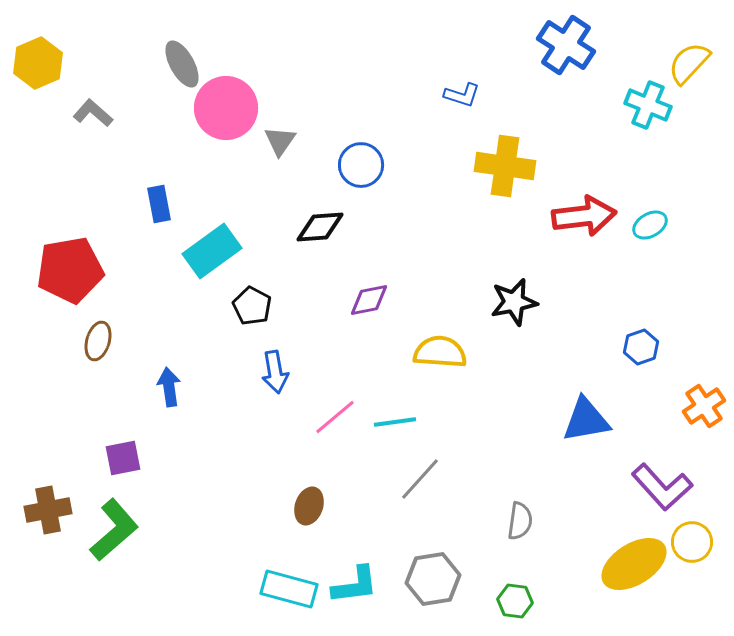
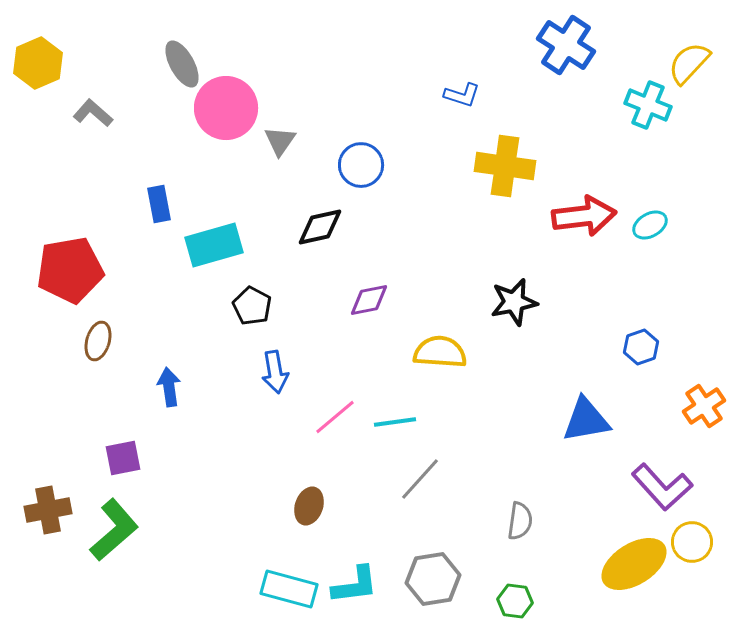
black diamond at (320, 227): rotated 9 degrees counterclockwise
cyan rectangle at (212, 251): moved 2 px right, 6 px up; rotated 20 degrees clockwise
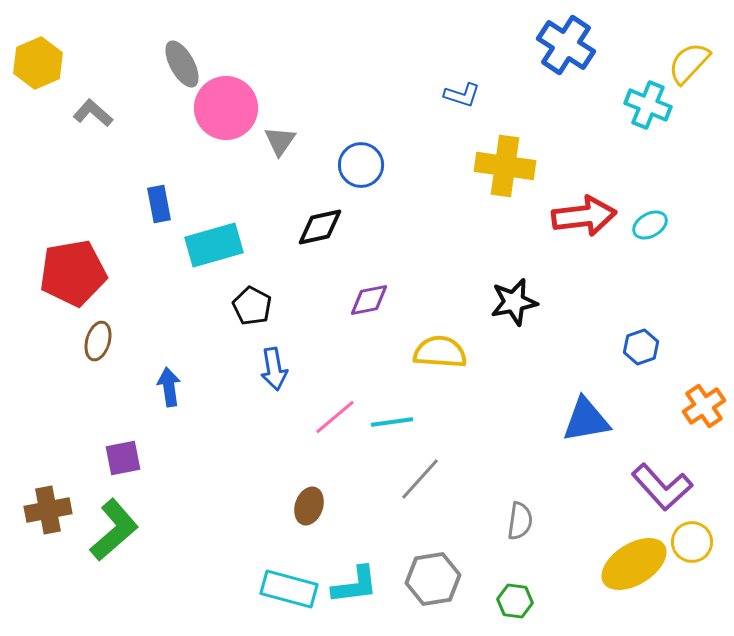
red pentagon at (70, 270): moved 3 px right, 3 px down
blue arrow at (275, 372): moved 1 px left, 3 px up
cyan line at (395, 422): moved 3 px left
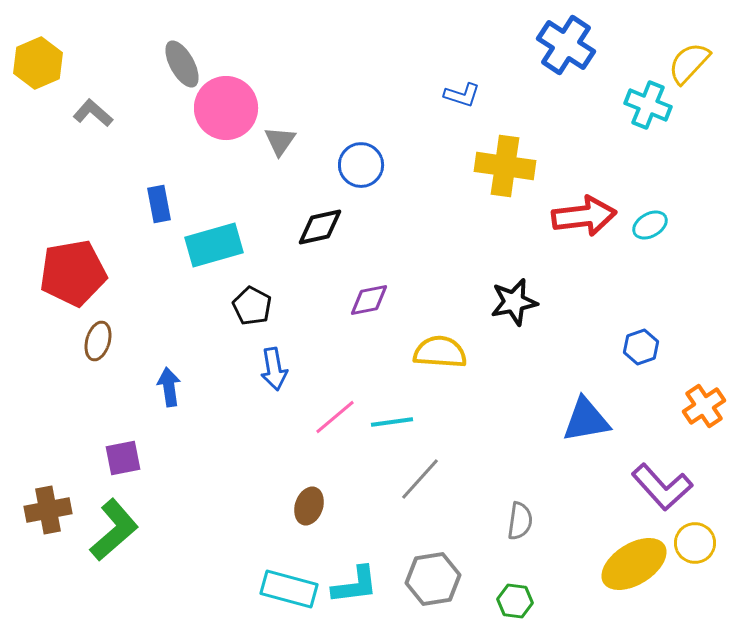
yellow circle at (692, 542): moved 3 px right, 1 px down
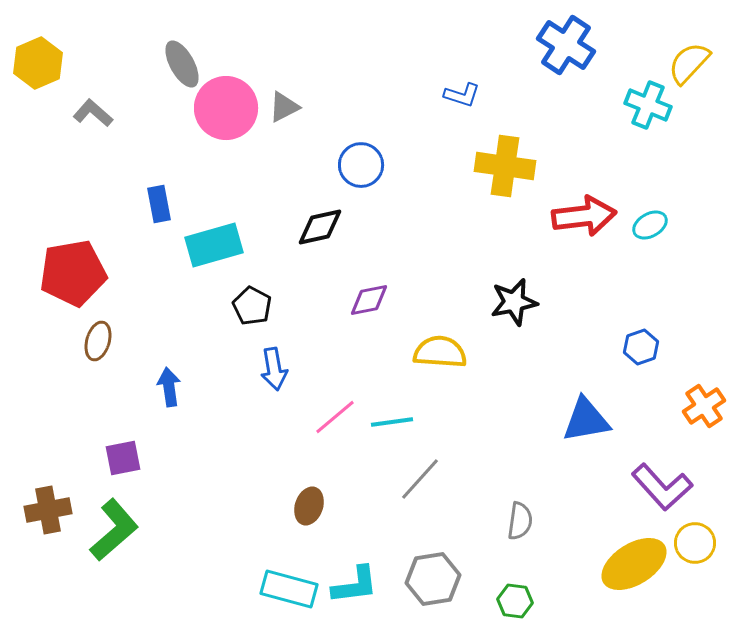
gray triangle at (280, 141): moved 4 px right, 34 px up; rotated 28 degrees clockwise
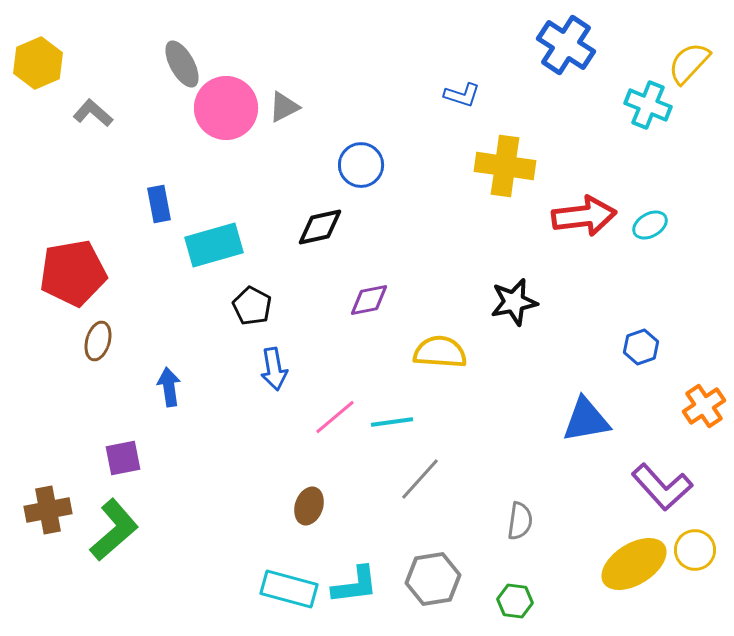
yellow circle at (695, 543): moved 7 px down
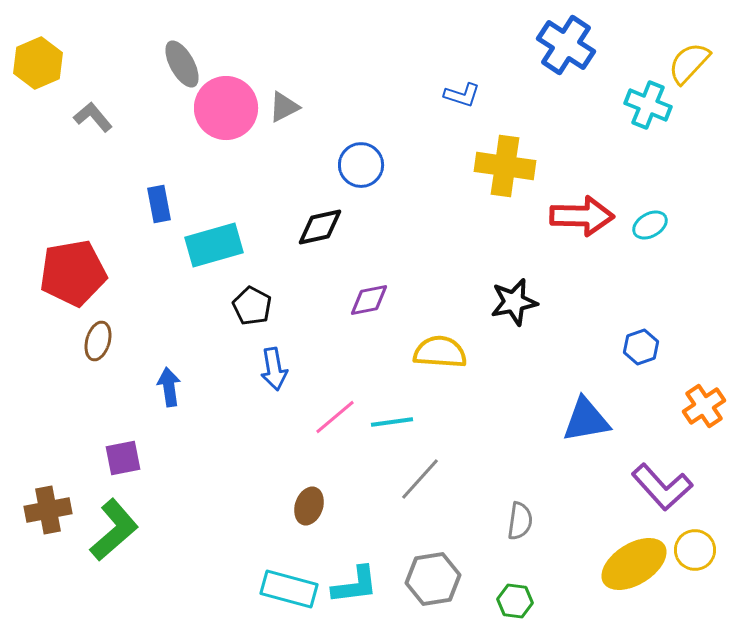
gray L-shape at (93, 113): moved 4 px down; rotated 9 degrees clockwise
red arrow at (584, 216): moved 2 px left; rotated 8 degrees clockwise
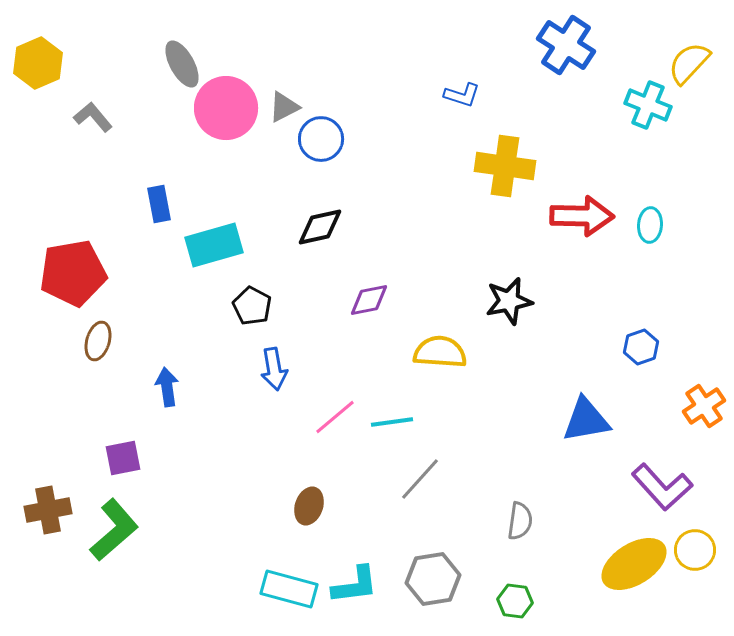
blue circle at (361, 165): moved 40 px left, 26 px up
cyan ellipse at (650, 225): rotated 56 degrees counterclockwise
black star at (514, 302): moved 5 px left, 1 px up
blue arrow at (169, 387): moved 2 px left
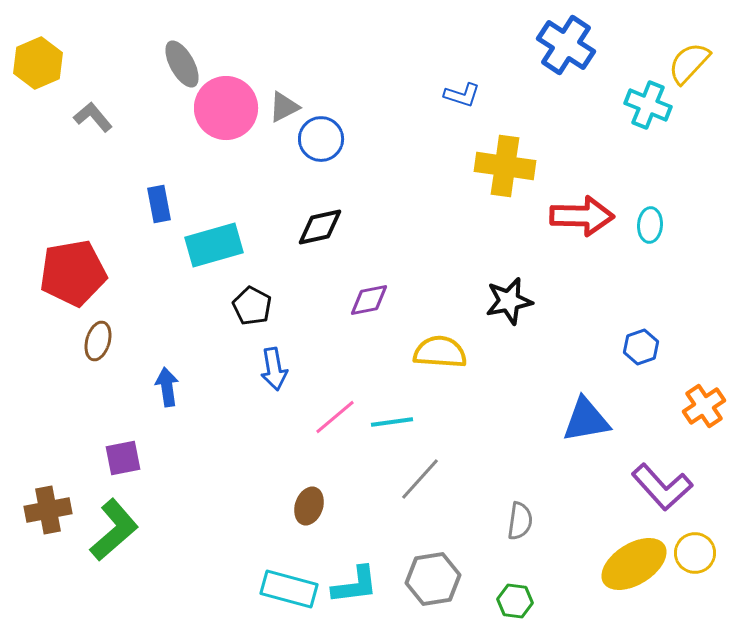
yellow circle at (695, 550): moved 3 px down
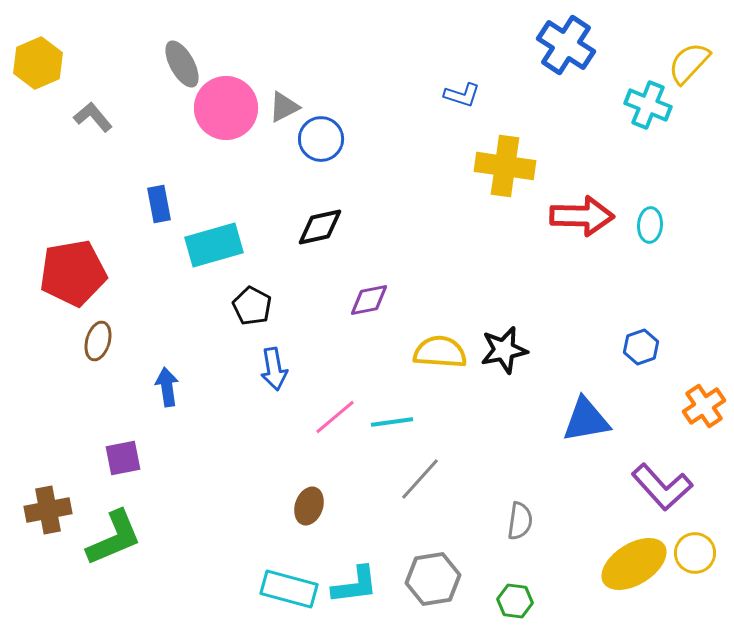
black star at (509, 301): moved 5 px left, 49 px down
green L-shape at (114, 530): moved 8 px down; rotated 18 degrees clockwise
